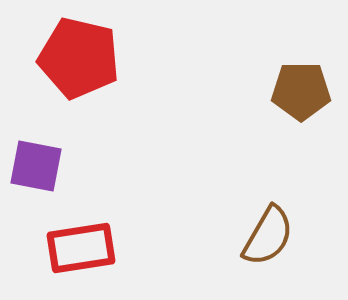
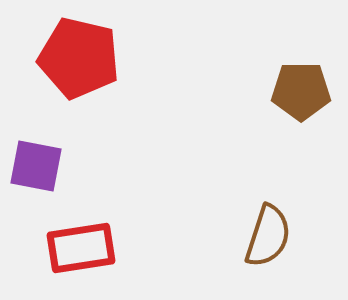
brown semicircle: rotated 12 degrees counterclockwise
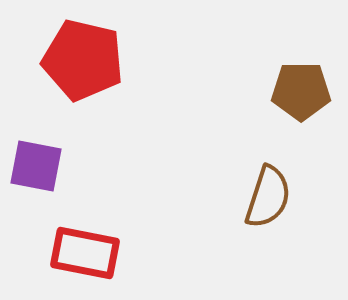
red pentagon: moved 4 px right, 2 px down
brown semicircle: moved 39 px up
red rectangle: moved 4 px right, 5 px down; rotated 20 degrees clockwise
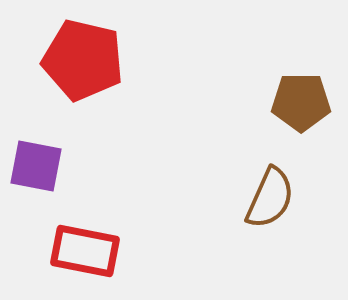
brown pentagon: moved 11 px down
brown semicircle: moved 2 px right, 1 px down; rotated 6 degrees clockwise
red rectangle: moved 2 px up
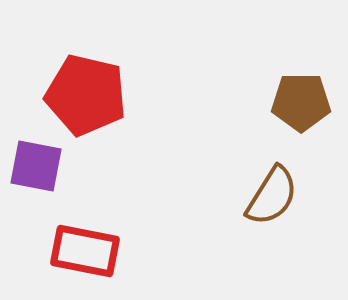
red pentagon: moved 3 px right, 35 px down
brown semicircle: moved 2 px right, 2 px up; rotated 8 degrees clockwise
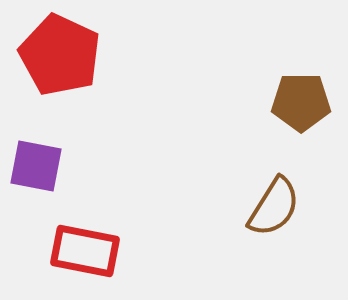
red pentagon: moved 26 px left, 40 px up; rotated 12 degrees clockwise
brown semicircle: moved 2 px right, 11 px down
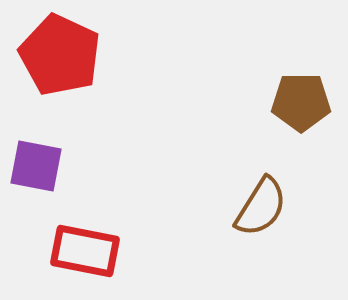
brown semicircle: moved 13 px left
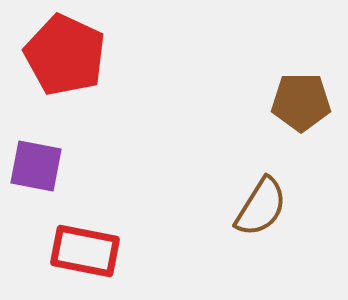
red pentagon: moved 5 px right
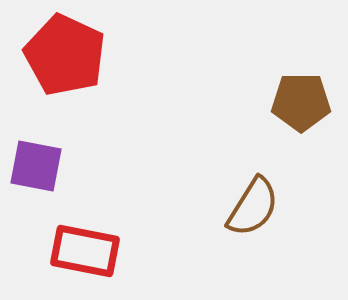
brown semicircle: moved 8 px left
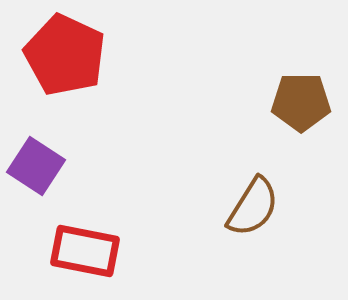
purple square: rotated 22 degrees clockwise
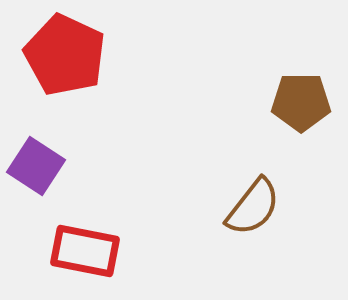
brown semicircle: rotated 6 degrees clockwise
